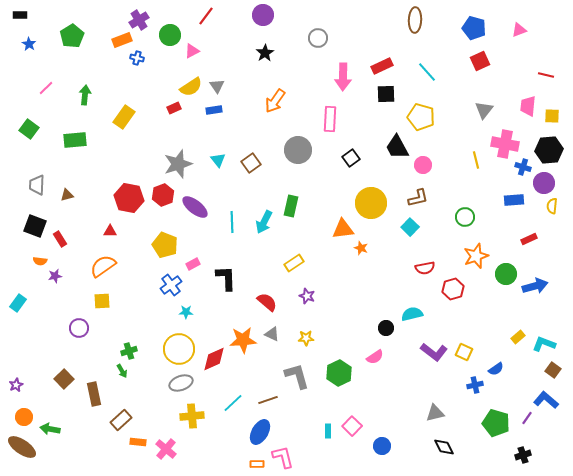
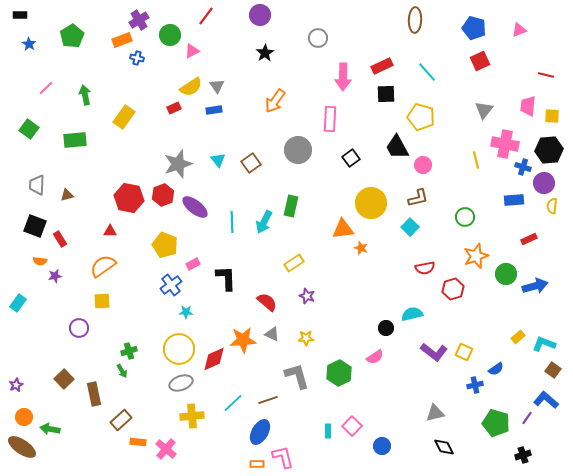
purple circle at (263, 15): moved 3 px left
green arrow at (85, 95): rotated 18 degrees counterclockwise
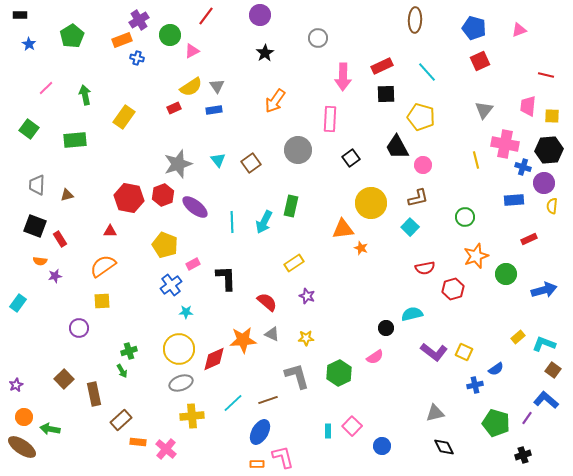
blue arrow at (535, 286): moved 9 px right, 4 px down
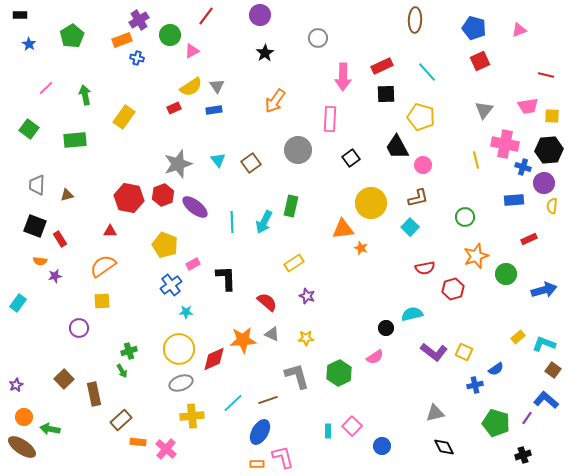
pink trapezoid at (528, 106): rotated 105 degrees counterclockwise
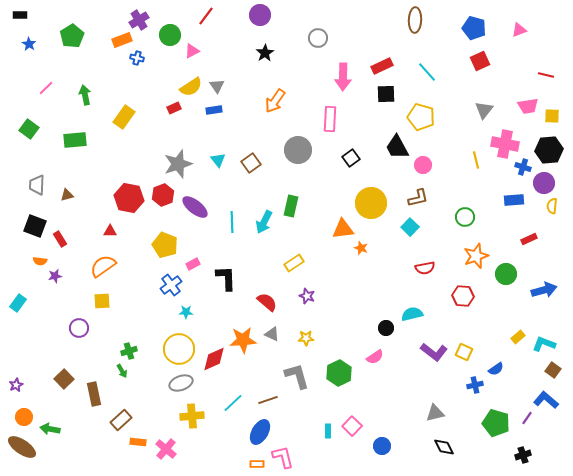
red hexagon at (453, 289): moved 10 px right, 7 px down; rotated 20 degrees clockwise
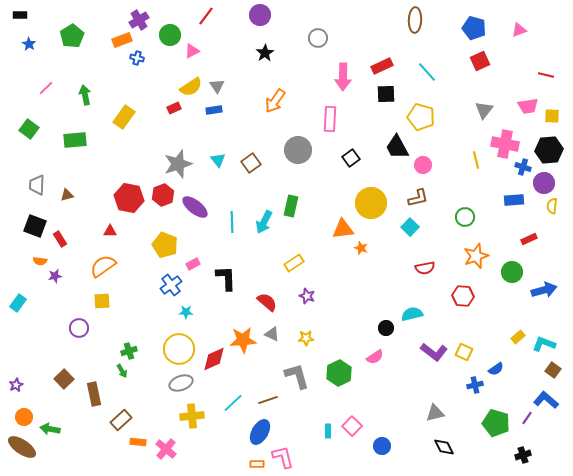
green circle at (506, 274): moved 6 px right, 2 px up
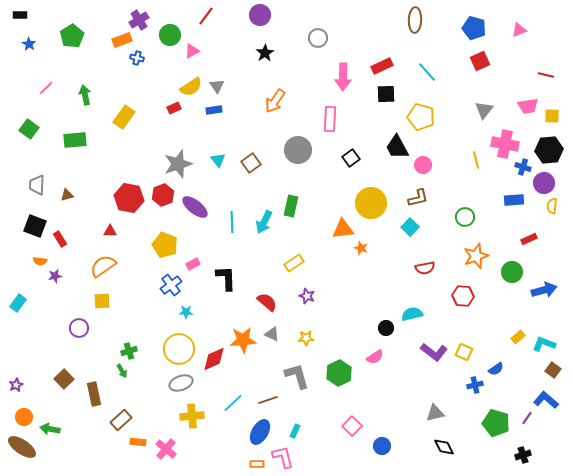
cyan rectangle at (328, 431): moved 33 px left; rotated 24 degrees clockwise
